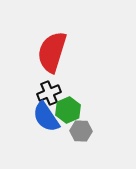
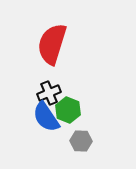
red semicircle: moved 8 px up
green hexagon: rotated 15 degrees counterclockwise
gray hexagon: moved 10 px down
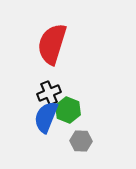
blue semicircle: rotated 56 degrees clockwise
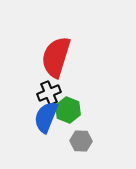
red semicircle: moved 4 px right, 13 px down
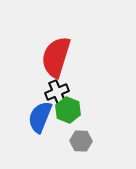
black cross: moved 8 px right, 1 px up
blue semicircle: moved 6 px left
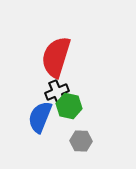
green hexagon: moved 1 px right, 4 px up; rotated 10 degrees counterclockwise
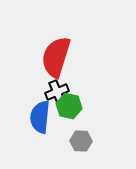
blue semicircle: rotated 16 degrees counterclockwise
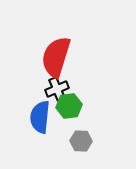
black cross: moved 3 px up
green hexagon: rotated 20 degrees counterclockwise
